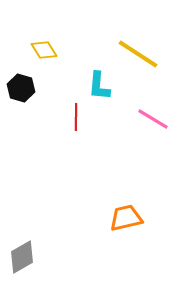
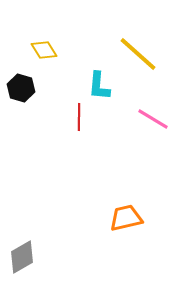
yellow line: rotated 9 degrees clockwise
red line: moved 3 px right
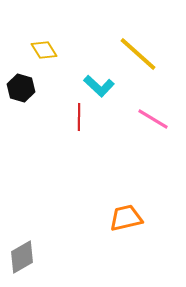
cyan L-shape: rotated 52 degrees counterclockwise
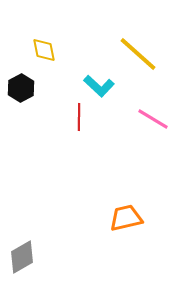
yellow diamond: rotated 20 degrees clockwise
black hexagon: rotated 16 degrees clockwise
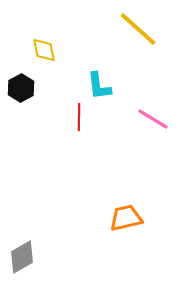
yellow line: moved 25 px up
cyan L-shape: rotated 40 degrees clockwise
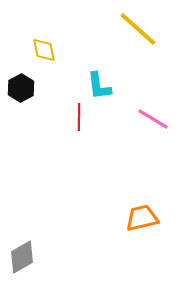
orange trapezoid: moved 16 px right
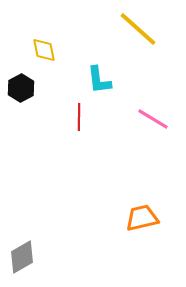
cyan L-shape: moved 6 px up
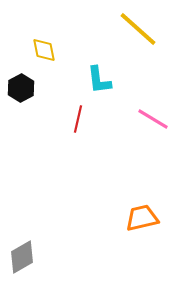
red line: moved 1 px left, 2 px down; rotated 12 degrees clockwise
